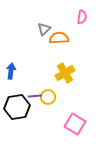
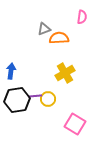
gray triangle: rotated 24 degrees clockwise
yellow circle: moved 2 px down
black hexagon: moved 7 px up
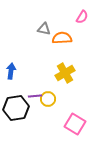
pink semicircle: rotated 24 degrees clockwise
gray triangle: rotated 32 degrees clockwise
orange semicircle: moved 3 px right
black hexagon: moved 1 px left, 8 px down
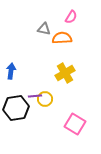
pink semicircle: moved 11 px left
yellow circle: moved 3 px left
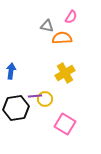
gray triangle: moved 3 px right, 3 px up
pink square: moved 10 px left
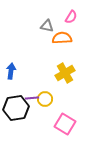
purple line: moved 3 px left, 2 px down
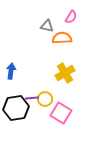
pink square: moved 4 px left, 11 px up
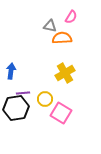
gray triangle: moved 3 px right
purple line: moved 9 px left, 5 px up
